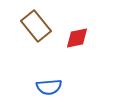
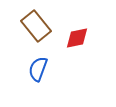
blue semicircle: moved 11 px left, 18 px up; rotated 115 degrees clockwise
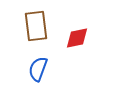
brown rectangle: rotated 32 degrees clockwise
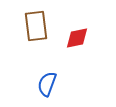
blue semicircle: moved 9 px right, 15 px down
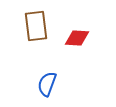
red diamond: rotated 15 degrees clockwise
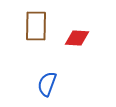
brown rectangle: rotated 8 degrees clockwise
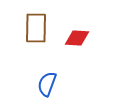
brown rectangle: moved 2 px down
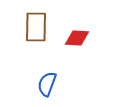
brown rectangle: moved 1 px up
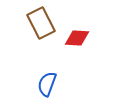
brown rectangle: moved 5 px right, 4 px up; rotated 28 degrees counterclockwise
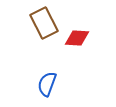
brown rectangle: moved 3 px right
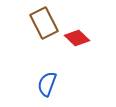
red diamond: rotated 40 degrees clockwise
